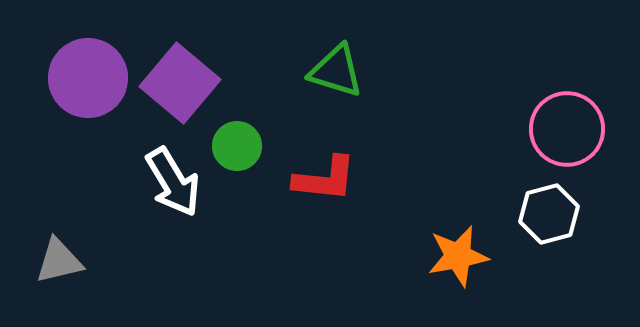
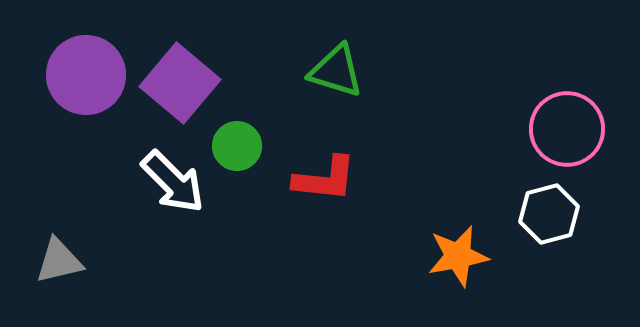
purple circle: moved 2 px left, 3 px up
white arrow: rotated 14 degrees counterclockwise
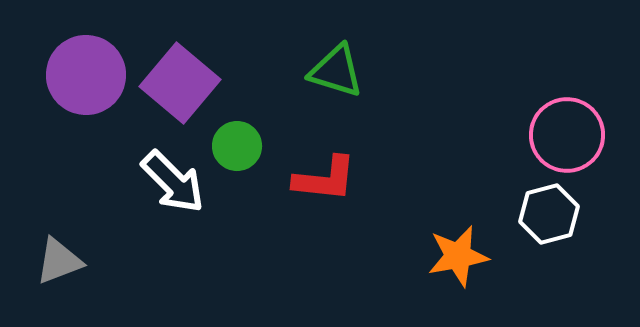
pink circle: moved 6 px down
gray triangle: rotated 8 degrees counterclockwise
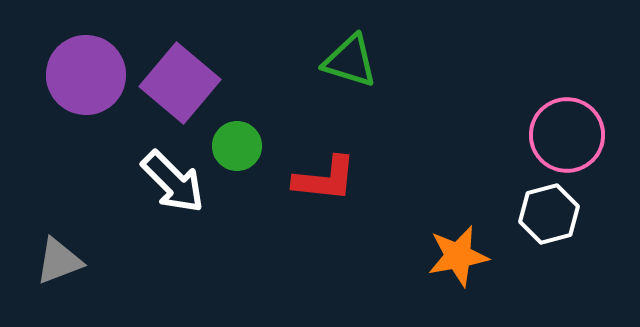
green triangle: moved 14 px right, 10 px up
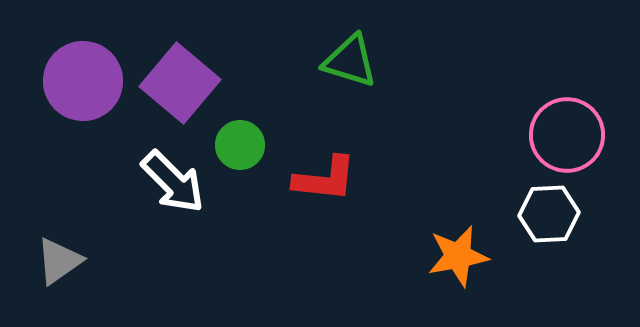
purple circle: moved 3 px left, 6 px down
green circle: moved 3 px right, 1 px up
white hexagon: rotated 12 degrees clockwise
gray triangle: rotated 14 degrees counterclockwise
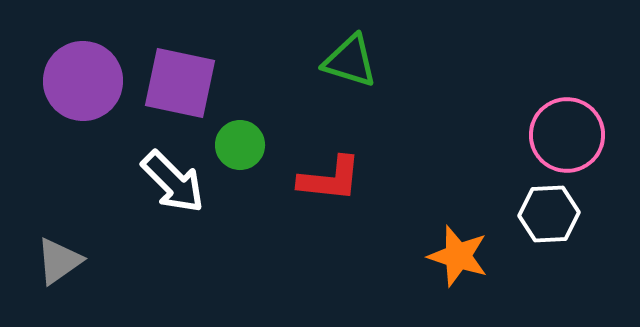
purple square: rotated 28 degrees counterclockwise
red L-shape: moved 5 px right
orange star: rotated 28 degrees clockwise
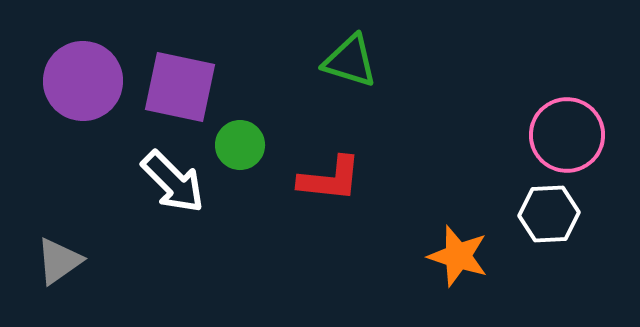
purple square: moved 4 px down
